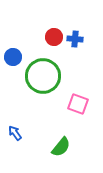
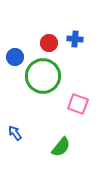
red circle: moved 5 px left, 6 px down
blue circle: moved 2 px right
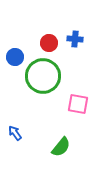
pink square: rotated 10 degrees counterclockwise
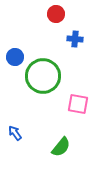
red circle: moved 7 px right, 29 px up
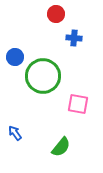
blue cross: moved 1 px left, 1 px up
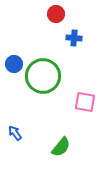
blue circle: moved 1 px left, 7 px down
pink square: moved 7 px right, 2 px up
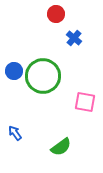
blue cross: rotated 35 degrees clockwise
blue circle: moved 7 px down
green semicircle: rotated 15 degrees clockwise
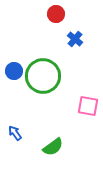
blue cross: moved 1 px right, 1 px down
pink square: moved 3 px right, 4 px down
green semicircle: moved 8 px left
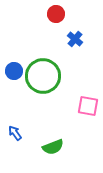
green semicircle: rotated 15 degrees clockwise
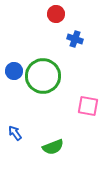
blue cross: rotated 21 degrees counterclockwise
